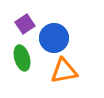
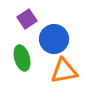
purple square: moved 2 px right, 5 px up
blue circle: moved 1 px down
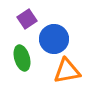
orange triangle: moved 3 px right
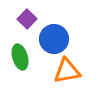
purple square: rotated 12 degrees counterclockwise
green ellipse: moved 2 px left, 1 px up
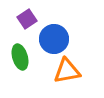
purple square: rotated 12 degrees clockwise
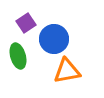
purple square: moved 1 px left, 4 px down
green ellipse: moved 2 px left, 1 px up
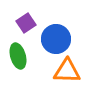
blue circle: moved 2 px right
orange triangle: rotated 12 degrees clockwise
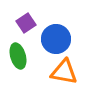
orange triangle: moved 3 px left, 1 px down; rotated 8 degrees clockwise
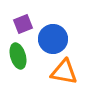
purple square: moved 3 px left, 1 px down; rotated 12 degrees clockwise
blue circle: moved 3 px left
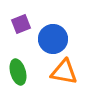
purple square: moved 2 px left
green ellipse: moved 16 px down
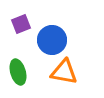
blue circle: moved 1 px left, 1 px down
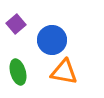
purple square: moved 5 px left; rotated 18 degrees counterclockwise
